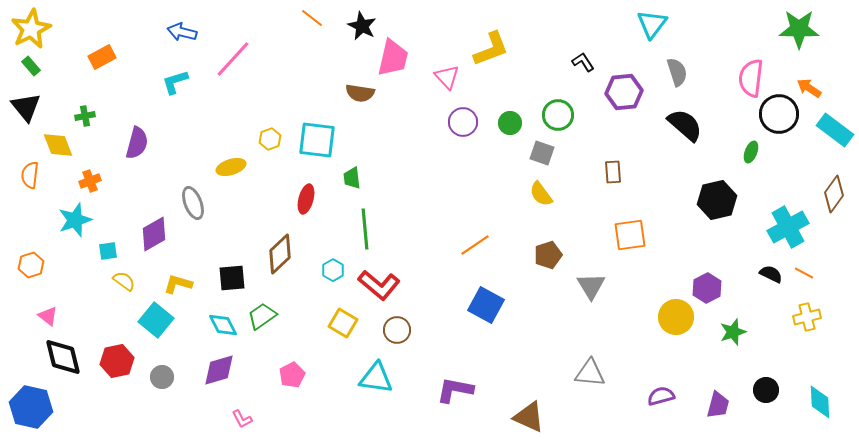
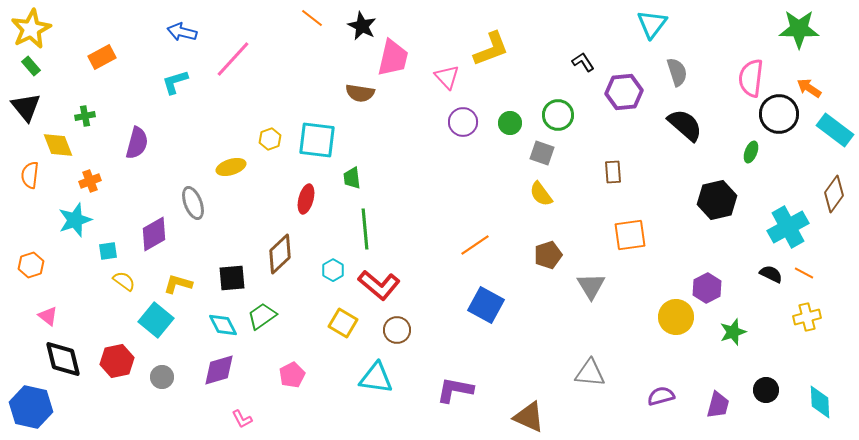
black diamond at (63, 357): moved 2 px down
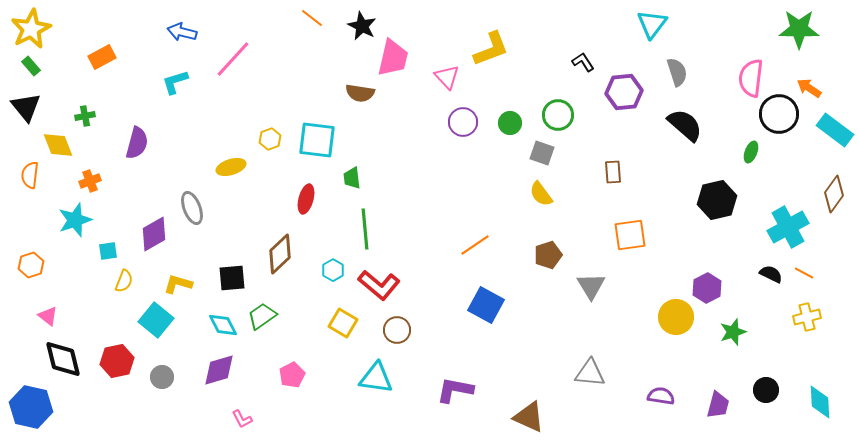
gray ellipse at (193, 203): moved 1 px left, 5 px down
yellow semicircle at (124, 281): rotated 75 degrees clockwise
purple semicircle at (661, 396): rotated 24 degrees clockwise
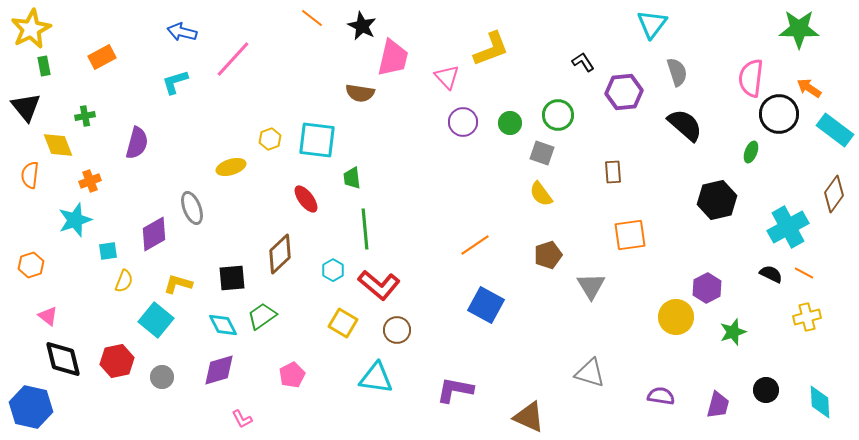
green rectangle at (31, 66): moved 13 px right; rotated 30 degrees clockwise
red ellipse at (306, 199): rotated 52 degrees counterclockwise
gray triangle at (590, 373): rotated 12 degrees clockwise
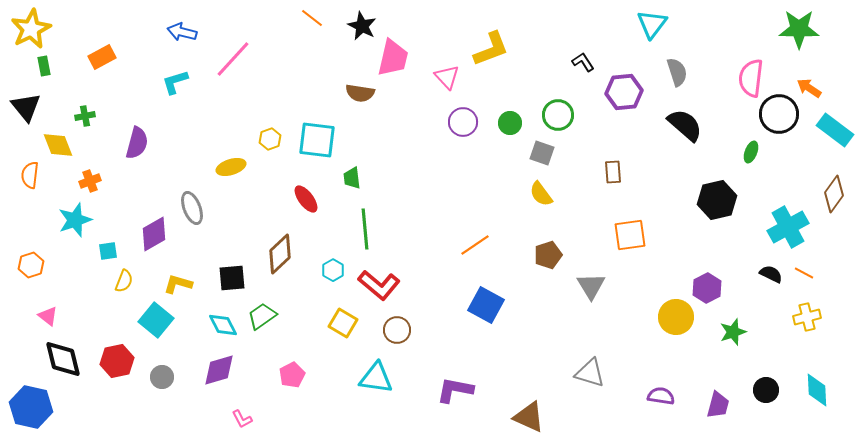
cyan diamond at (820, 402): moved 3 px left, 12 px up
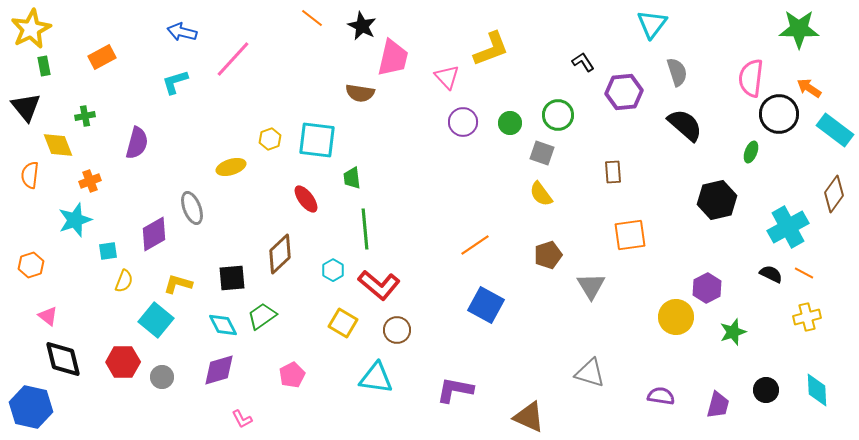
red hexagon at (117, 361): moved 6 px right, 1 px down; rotated 12 degrees clockwise
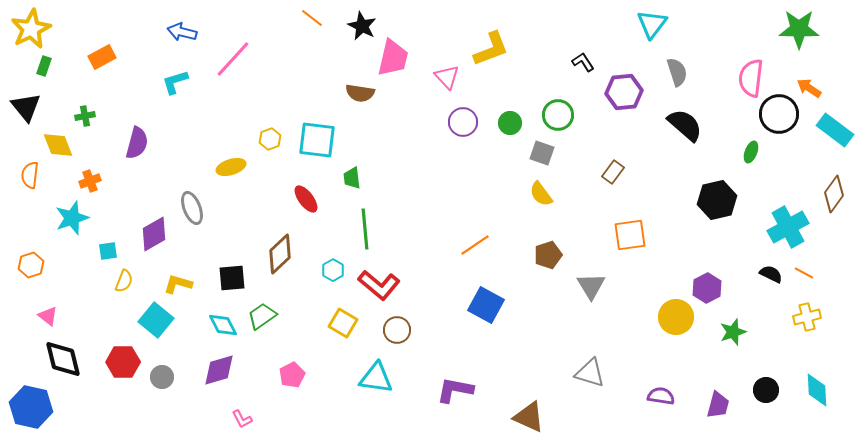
green rectangle at (44, 66): rotated 30 degrees clockwise
brown rectangle at (613, 172): rotated 40 degrees clockwise
cyan star at (75, 220): moved 3 px left, 2 px up
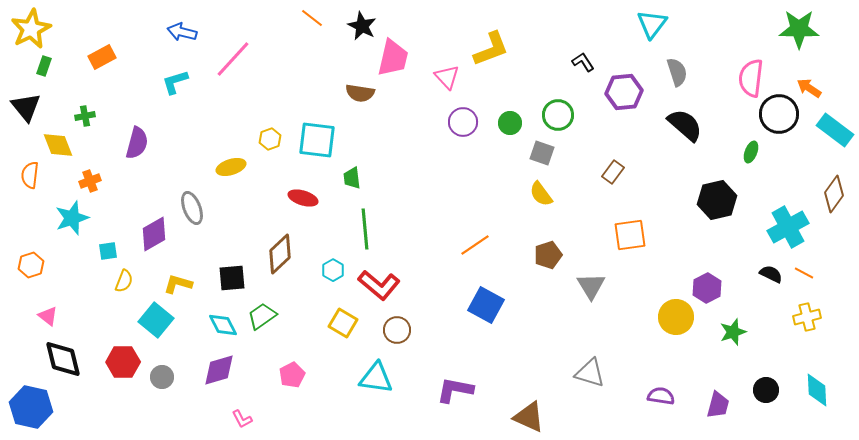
red ellipse at (306, 199): moved 3 px left, 1 px up; rotated 36 degrees counterclockwise
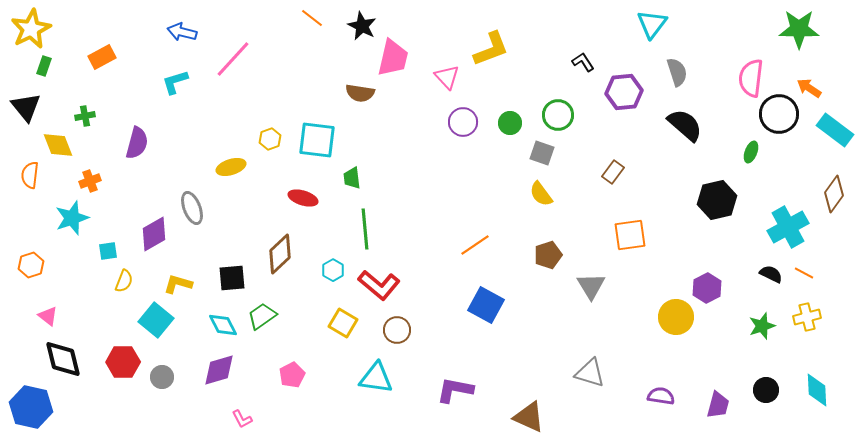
green star at (733, 332): moved 29 px right, 6 px up
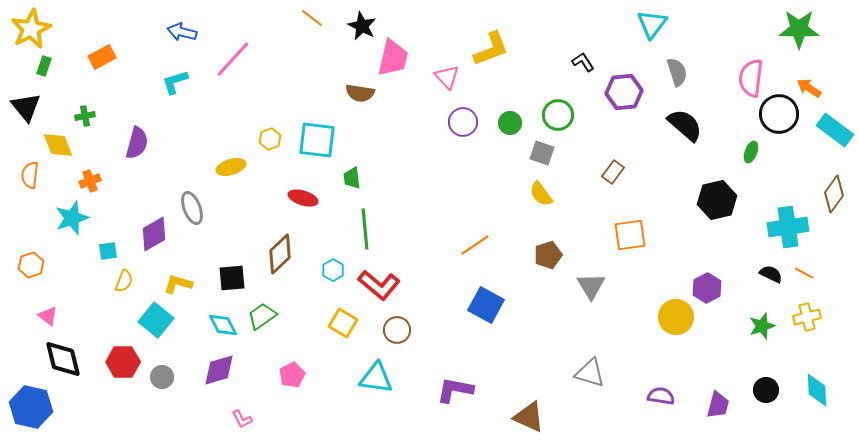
cyan cross at (788, 227): rotated 21 degrees clockwise
